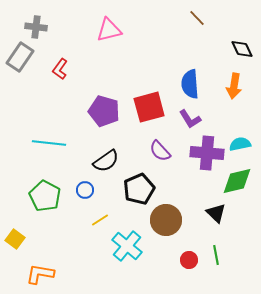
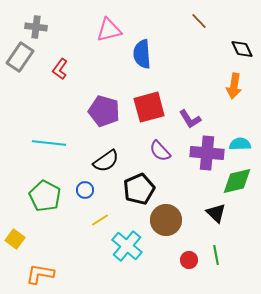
brown line: moved 2 px right, 3 px down
blue semicircle: moved 48 px left, 30 px up
cyan semicircle: rotated 10 degrees clockwise
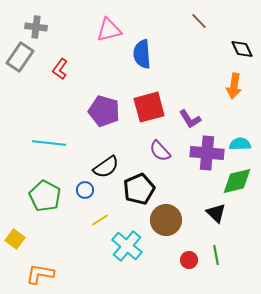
black semicircle: moved 6 px down
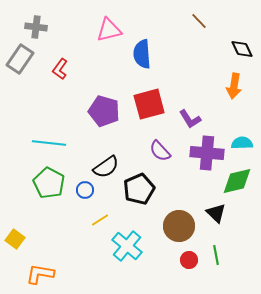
gray rectangle: moved 2 px down
red square: moved 3 px up
cyan semicircle: moved 2 px right, 1 px up
green pentagon: moved 4 px right, 13 px up
brown circle: moved 13 px right, 6 px down
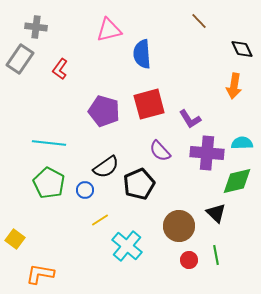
black pentagon: moved 5 px up
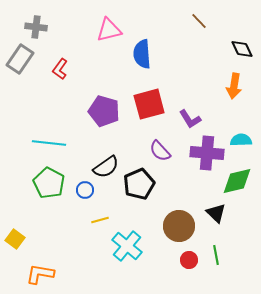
cyan semicircle: moved 1 px left, 3 px up
yellow line: rotated 18 degrees clockwise
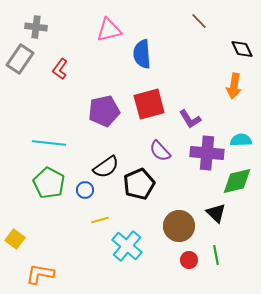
purple pentagon: rotated 28 degrees counterclockwise
